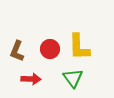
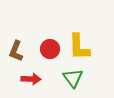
brown L-shape: moved 1 px left
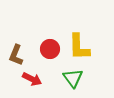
brown L-shape: moved 4 px down
red arrow: moved 1 px right; rotated 24 degrees clockwise
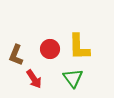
red arrow: moved 2 px right; rotated 30 degrees clockwise
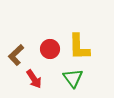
brown L-shape: rotated 25 degrees clockwise
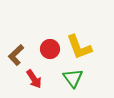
yellow L-shape: rotated 20 degrees counterclockwise
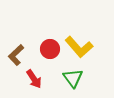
yellow L-shape: rotated 20 degrees counterclockwise
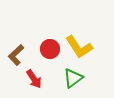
yellow L-shape: rotated 8 degrees clockwise
green triangle: rotated 30 degrees clockwise
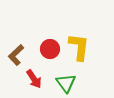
yellow L-shape: rotated 140 degrees counterclockwise
green triangle: moved 7 px left, 5 px down; rotated 30 degrees counterclockwise
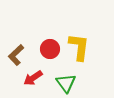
red arrow: moved 1 px left, 1 px up; rotated 90 degrees clockwise
